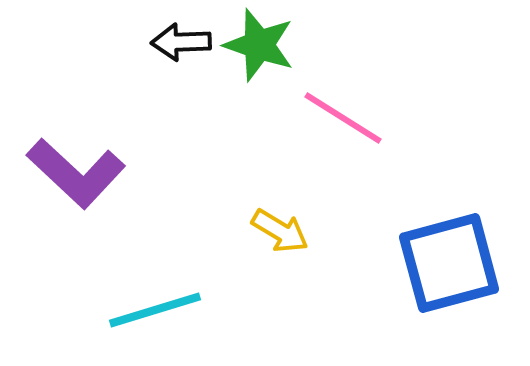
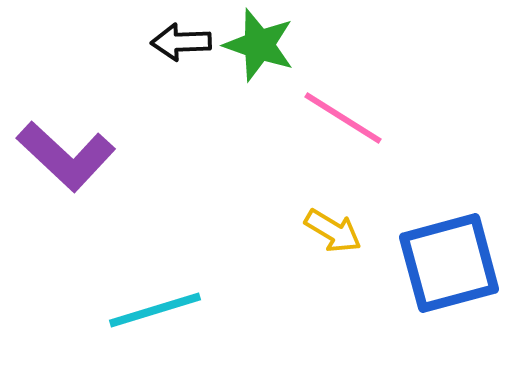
purple L-shape: moved 10 px left, 17 px up
yellow arrow: moved 53 px right
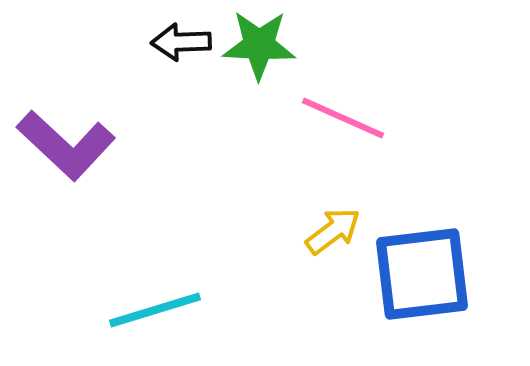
green star: rotated 16 degrees counterclockwise
pink line: rotated 8 degrees counterclockwise
purple L-shape: moved 11 px up
yellow arrow: rotated 68 degrees counterclockwise
blue square: moved 27 px left, 11 px down; rotated 8 degrees clockwise
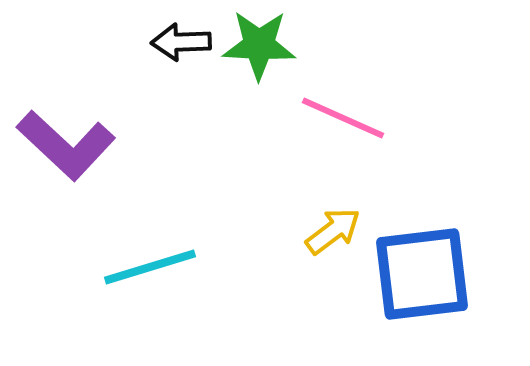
cyan line: moved 5 px left, 43 px up
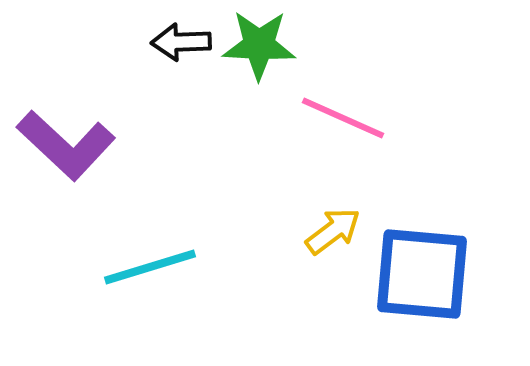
blue square: rotated 12 degrees clockwise
